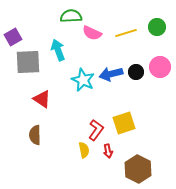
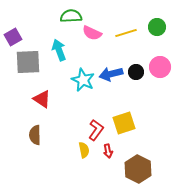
cyan arrow: moved 1 px right
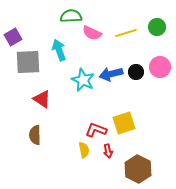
red L-shape: rotated 105 degrees counterclockwise
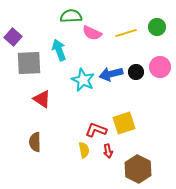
purple square: rotated 18 degrees counterclockwise
gray square: moved 1 px right, 1 px down
brown semicircle: moved 7 px down
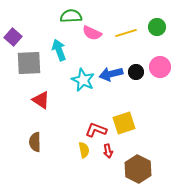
red triangle: moved 1 px left, 1 px down
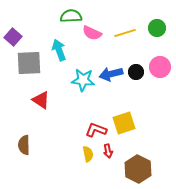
green circle: moved 1 px down
yellow line: moved 1 px left
cyan star: rotated 20 degrees counterclockwise
brown semicircle: moved 11 px left, 3 px down
yellow semicircle: moved 4 px right, 4 px down
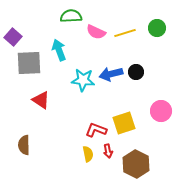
pink semicircle: moved 4 px right, 1 px up
pink circle: moved 1 px right, 44 px down
brown hexagon: moved 2 px left, 5 px up
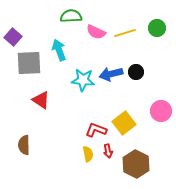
yellow square: rotated 20 degrees counterclockwise
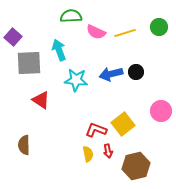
green circle: moved 2 px right, 1 px up
cyan star: moved 7 px left
yellow square: moved 1 px left, 1 px down
brown hexagon: moved 2 px down; rotated 20 degrees clockwise
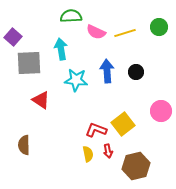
cyan arrow: moved 2 px right, 1 px up; rotated 10 degrees clockwise
blue arrow: moved 4 px left, 3 px up; rotated 100 degrees clockwise
